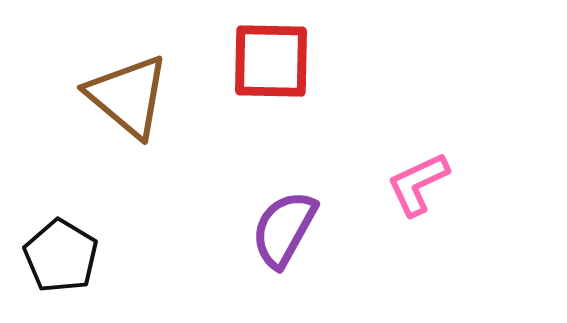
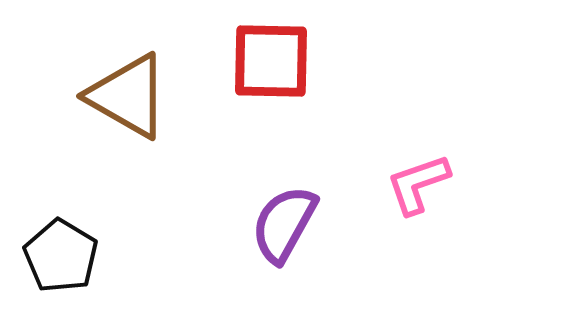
brown triangle: rotated 10 degrees counterclockwise
pink L-shape: rotated 6 degrees clockwise
purple semicircle: moved 5 px up
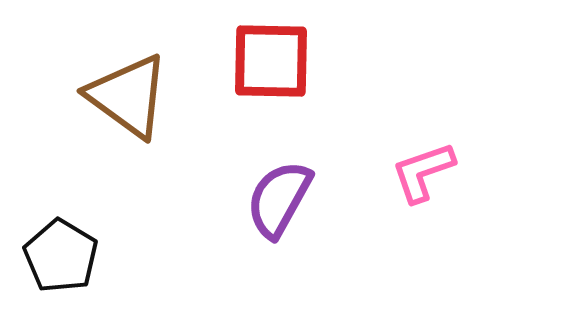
brown triangle: rotated 6 degrees clockwise
pink L-shape: moved 5 px right, 12 px up
purple semicircle: moved 5 px left, 25 px up
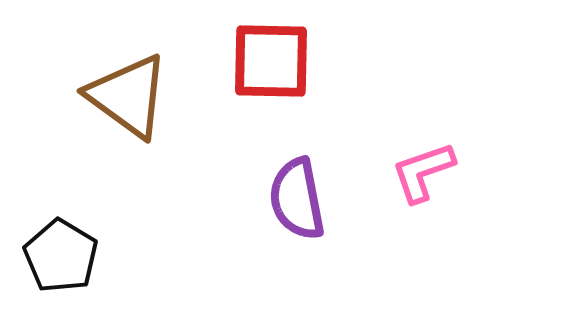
purple semicircle: moved 18 px right; rotated 40 degrees counterclockwise
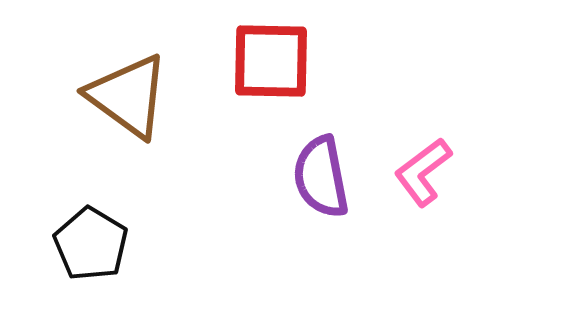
pink L-shape: rotated 18 degrees counterclockwise
purple semicircle: moved 24 px right, 22 px up
black pentagon: moved 30 px right, 12 px up
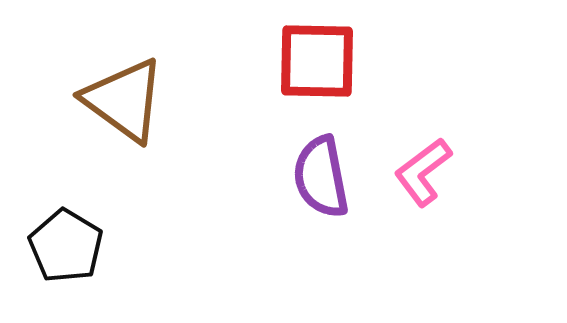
red square: moved 46 px right
brown triangle: moved 4 px left, 4 px down
black pentagon: moved 25 px left, 2 px down
